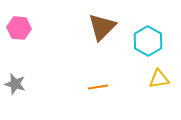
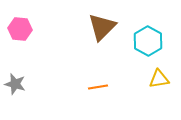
pink hexagon: moved 1 px right, 1 px down
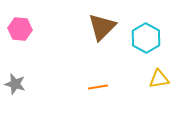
cyan hexagon: moved 2 px left, 3 px up
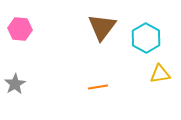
brown triangle: rotated 8 degrees counterclockwise
yellow triangle: moved 1 px right, 5 px up
gray star: rotated 25 degrees clockwise
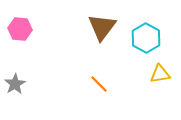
orange line: moved 1 px right, 3 px up; rotated 54 degrees clockwise
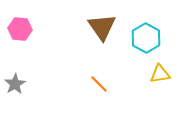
brown triangle: rotated 12 degrees counterclockwise
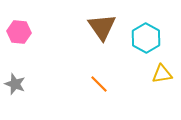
pink hexagon: moved 1 px left, 3 px down
yellow triangle: moved 2 px right
gray star: rotated 20 degrees counterclockwise
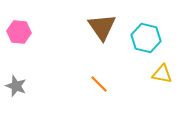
cyan hexagon: rotated 16 degrees counterclockwise
yellow triangle: rotated 20 degrees clockwise
gray star: moved 1 px right, 2 px down
